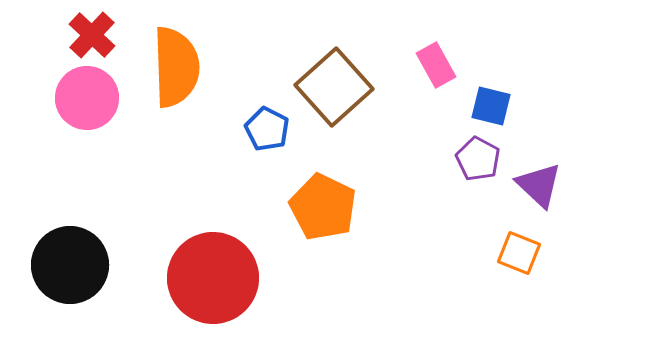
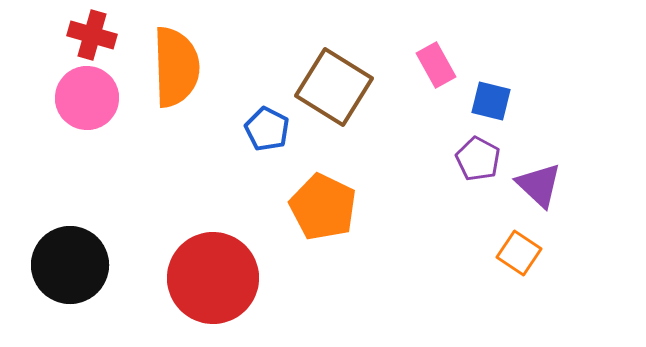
red cross: rotated 27 degrees counterclockwise
brown square: rotated 16 degrees counterclockwise
blue square: moved 5 px up
orange square: rotated 12 degrees clockwise
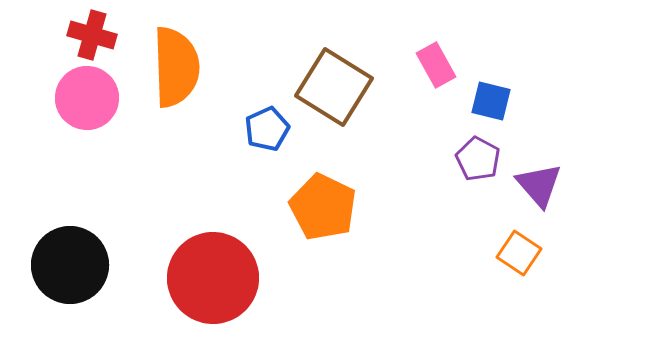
blue pentagon: rotated 21 degrees clockwise
purple triangle: rotated 6 degrees clockwise
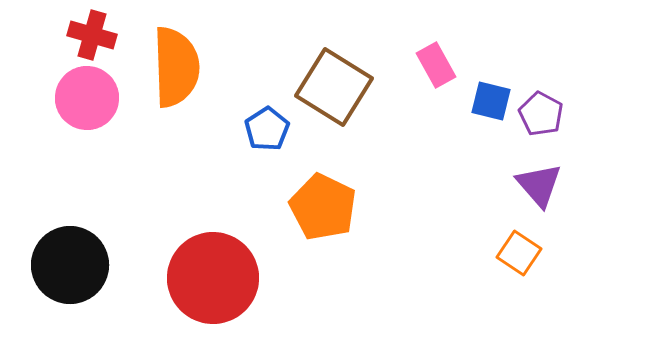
blue pentagon: rotated 9 degrees counterclockwise
purple pentagon: moved 63 px right, 45 px up
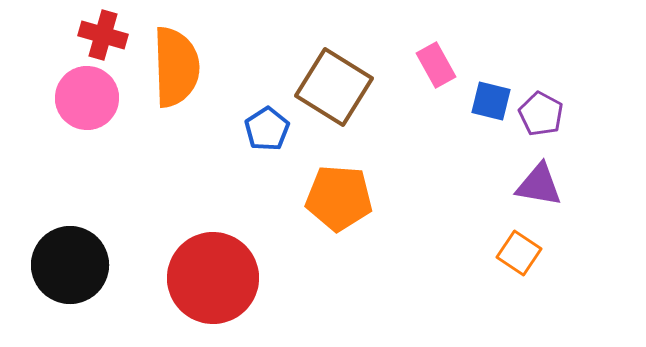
red cross: moved 11 px right
purple triangle: rotated 39 degrees counterclockwise
orange pentagon: moved 16 px right, 9 px up; rotated 22 degrees counterclockwise
